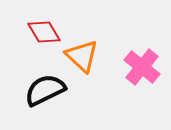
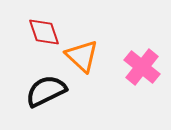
red diamond: rotated 12 degrees clockwise
black semicircle: moved 1 px right, 1 px down
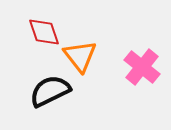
orange triangle: moved 2 px left; rotated 9 degrees clockwise
black semicircle: moved 4 px right
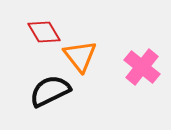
red diamond: rotated 12 degrees counterclockwise
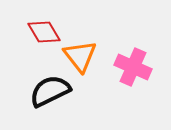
pink cross: moved 9 px left; rotated 15 degrees counterclockwise
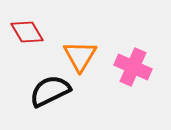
red diamond: moved 17 px left
orange triangle: rotated 9 degrees clockwise
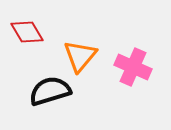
orange triangle: rotated 9 degrees clockwise
black semicircle: rotated 9 degrees clockwise
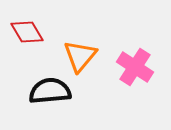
pink cross: moved 2 px right; rotated 9 degrees clockwise
black semicircle: rotated 12 degrees clockwise
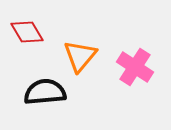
black semicircle: moved 5 px left, 1 px down
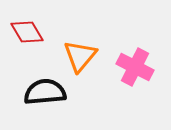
pink cross: rotated 6 degrees counterclockwise
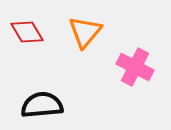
orange triangle: moved 5 px right, 24 px up
black semicircle: moved 3 px left, 13 px down
